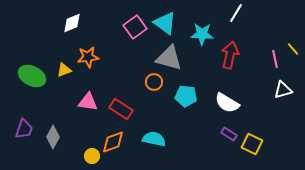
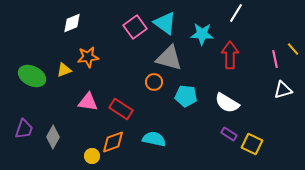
red arrow: rotated 12 degrees counterclockwise
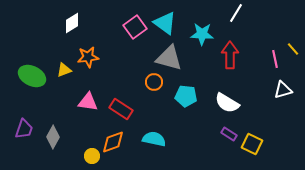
white diamond: rotated 10 degrees counterclockwise
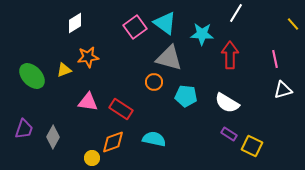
white diamond: moved 3 px right
yellow line: moved 25 px up
green ellipse: rotated 20 degrees clockwise
yellow square: moved 2 px down
yellow circle: moved 2 px down
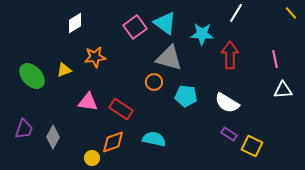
yellow line: moved 2 px left, 11 px up
orange star: moved 7 px right
white triangle: rotated 12 degrees clockwise
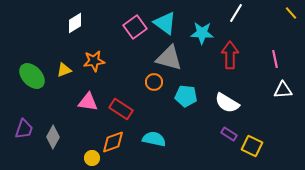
cyan star: moved 1 px up
orange star: moved 1 px left, 4 px down
